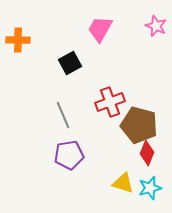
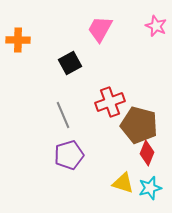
purple pentagon: rotated 8 degrees counterclockwise
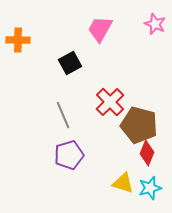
pink star: moved 1 px left, 2 px up
red cross: rotated 24 degrees counterclockwise
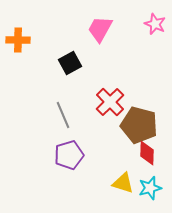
red diamond: rotated 20 degrees counterclockwise
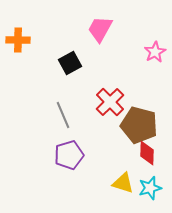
pink star: moved 28 px down; rotated 20 degrees clockwise
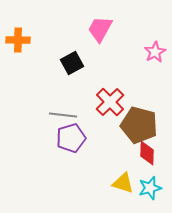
black square: moved 2 px right
gray line: rotated 60 degrees counterclockwise
purple pentagon: moved 2 px right, 17 px up
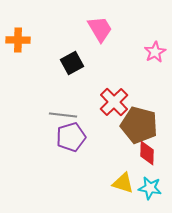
pink trapezoid: rotated 120 degrees clockwise
red cross: moved 4 px right
purple pentagon: moved 1 px up
cyan star: rotated 25 degrees clockwise
